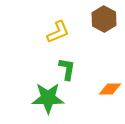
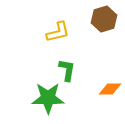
brown hexagon: rotated 15 degrees clockwise
yellow L-shape: rotated 10 degrees clockwise
green L-shape: moved 1 px down
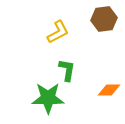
brown hexagon: rotated 10 degrees clockwise
yellow L-shape: rotated 15 degrees counterclockwise
orange diamond: moved 1 px left, 1 px down
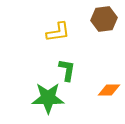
yellow L-shape: rotated 20 degrees clockwise
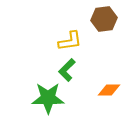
yellow L-shape: moved 12 px right, 9 px down
green L-shape: rotated 145 degrees counterclockwise
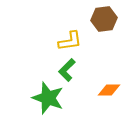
green star: rotated 20 degrees clockwise
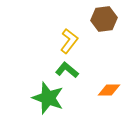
yellow L-shape: moved 1 px left; rotated 45 degrees counterclockwise
green L-shape: rotated 85 degrees clockwise
